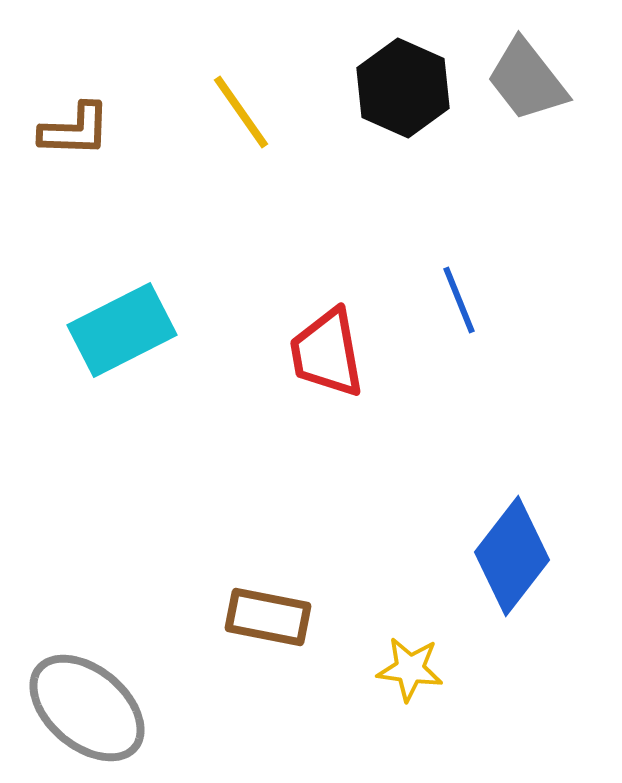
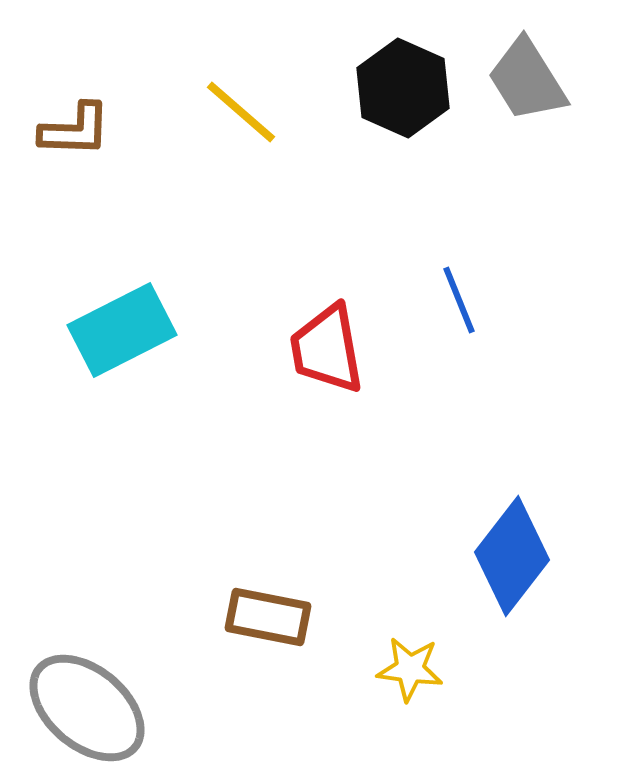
gray trapezoid: rotated 6 degrees clockwise
yellow line: rotated 14 degrees counterclockwise
red trapezoid: moved 4 px up
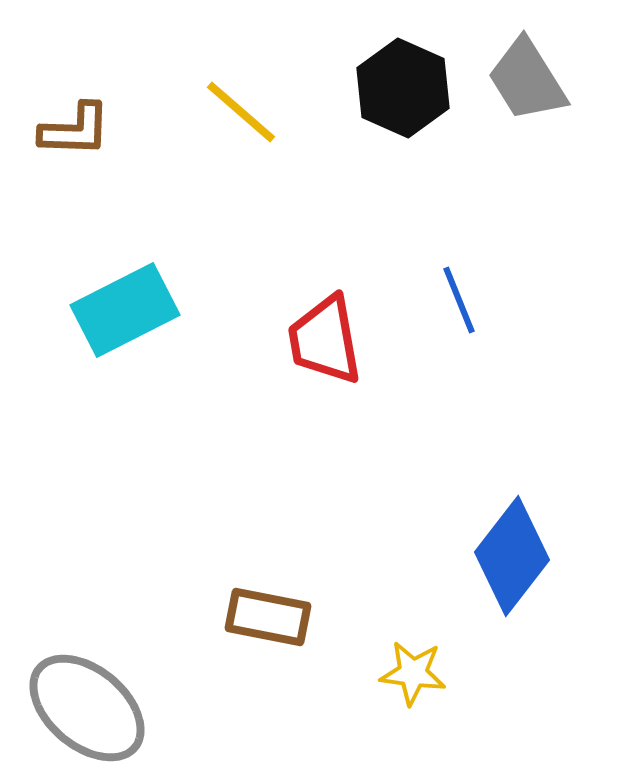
cyan rectangle: moved 3 px right, 20 px up
red trapezoid: moved 2 px left, 9 px up
yellow star: moved 3 px right, 4 px down
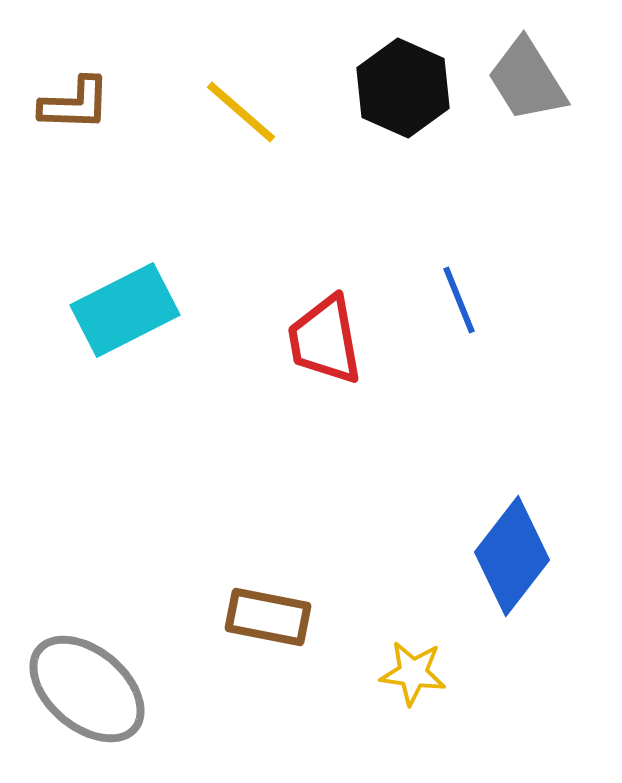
brown L-shape: moved 26 px up
gray ellipse: moved 19 px up
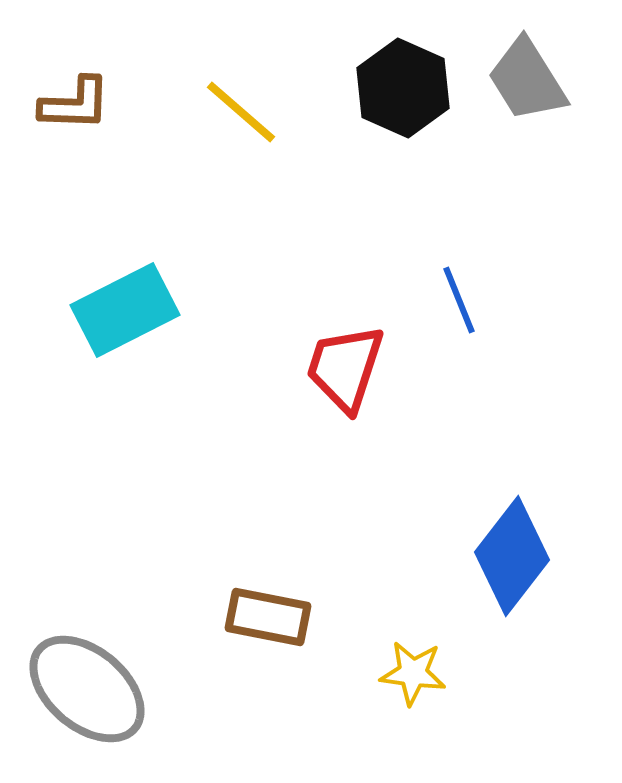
red trapezoid: moved 20 px right, 28 px down; rotated 28 degrees clockwise
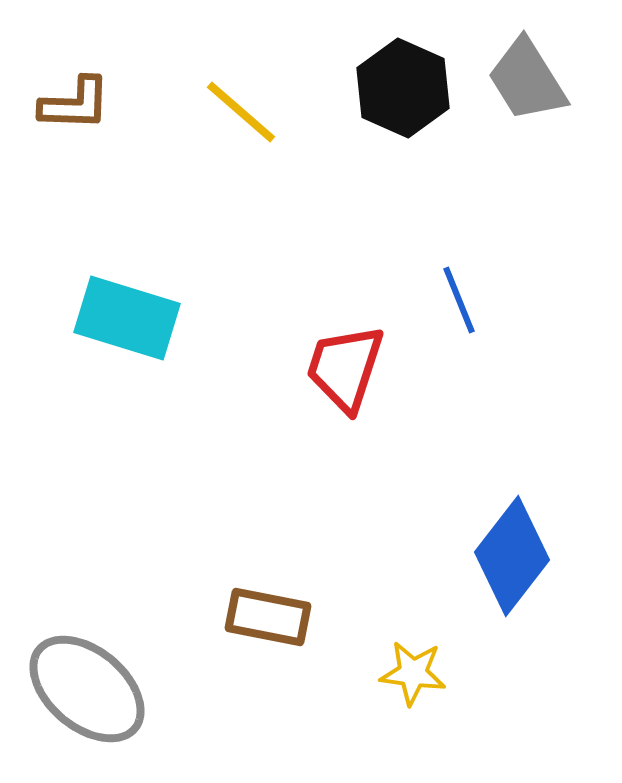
cyan rectangle: moved 2 px right, 8 px down; rotated 44 degrees clockwise
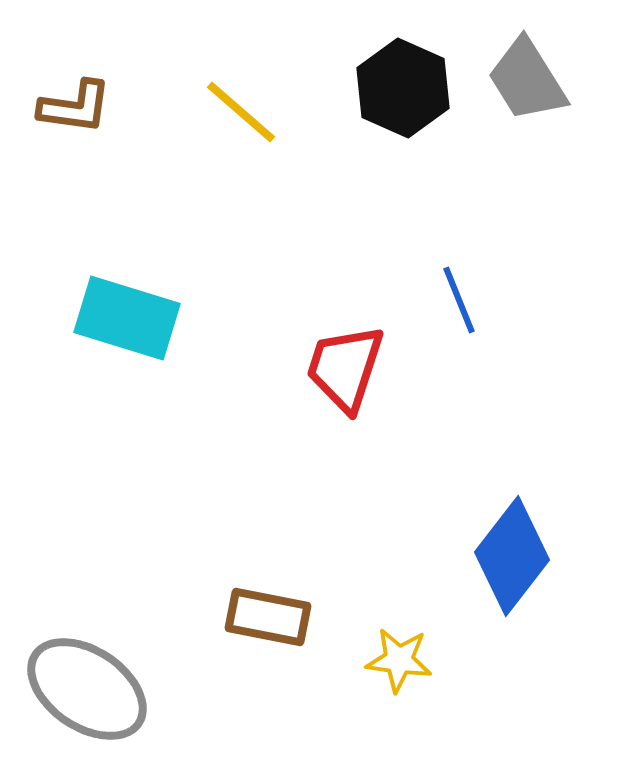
brown L-shape: moved 3 px down; rotated 6 degrees clockwise
yellow star: moved 14 px left, 13 px up
gray ellipse: rotated 6 degrees counterclockwise
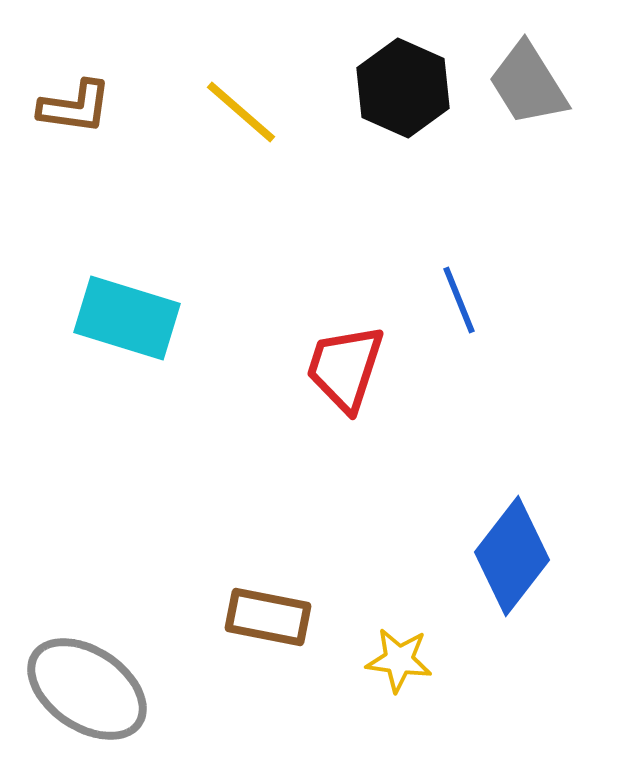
gray trapezoid: moved 1 px right, 4 px down
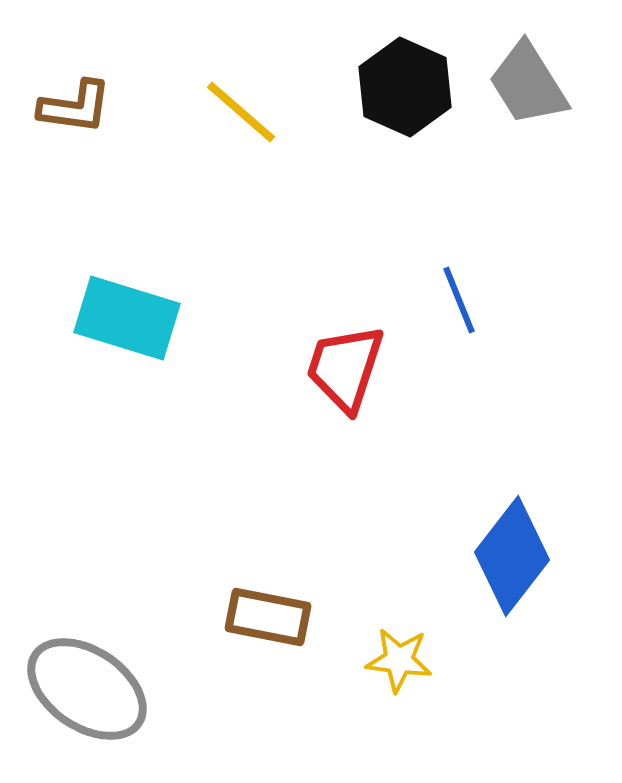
black hexagon: moved 2 px right, 1 px up
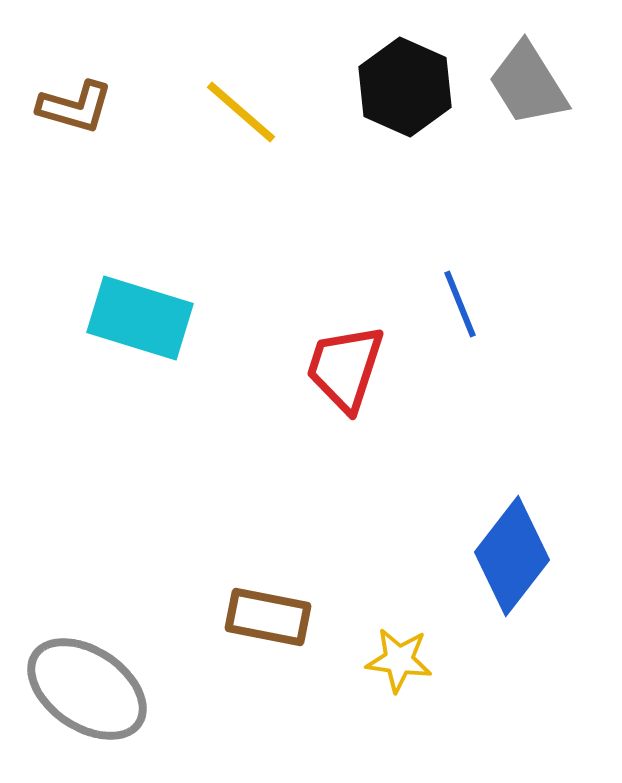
brown L-shape: rotated 8 degrees clockwise
blue line: moved 1 px right, 4 px down
cyan rectangle: moved 13 px right
